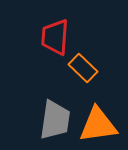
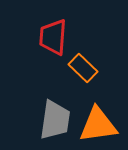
red trapezoid: moved 2 px left
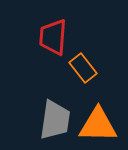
orange rectangle: rotated 8 degrees clockwise
orange triangle: rotated 9 degrees clockwise
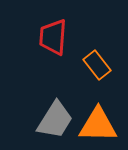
orange rectangle: moved 14 px right, 3 px up
gray trapezoid: rotated 24 degrees clockwise
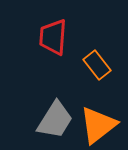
orange triangle: rotated 39 degrees counterclockwise
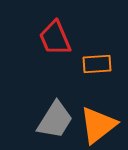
red trapezoid: moved 2 px right, 1 px down; rotated 27 degrees counterclockwise
orange rectangle: moved 1 px up; rotated 56 degrees counterclockwise
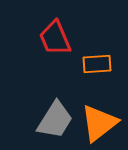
orange triangle: moved 1 px right, 2 px up
